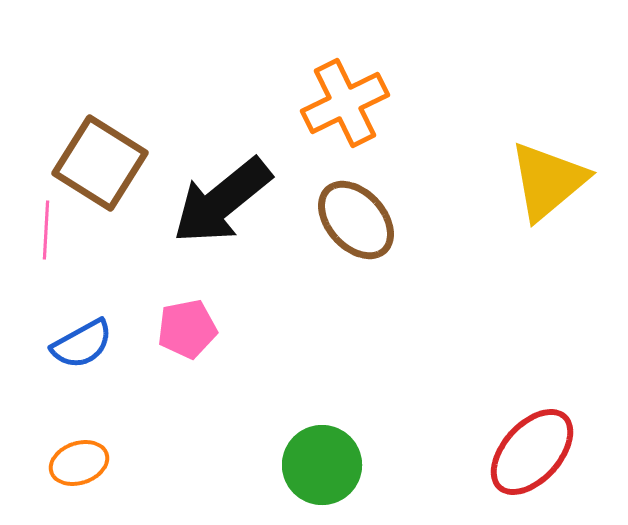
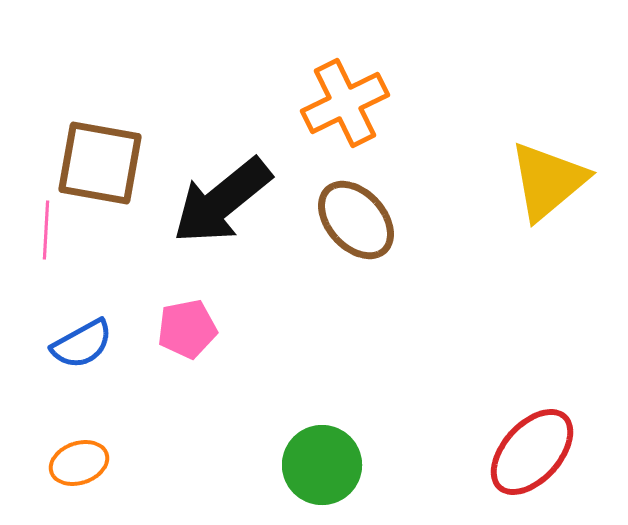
brown square: rotated 22 degrees counterclockwise
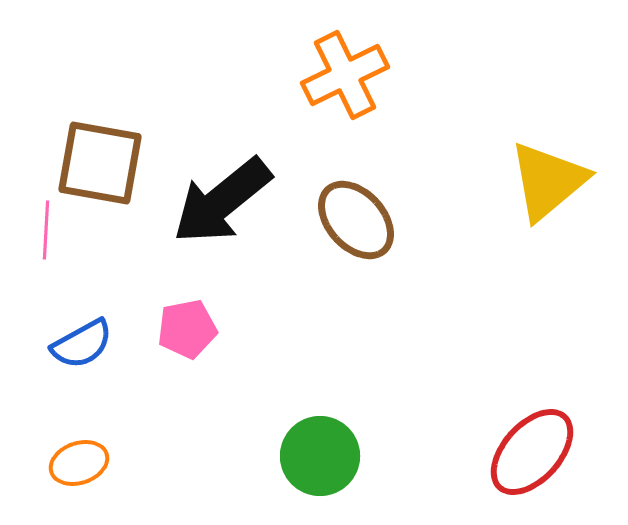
orange cross: moved 28 px up
green circle: moved 2 px left, 9 px up
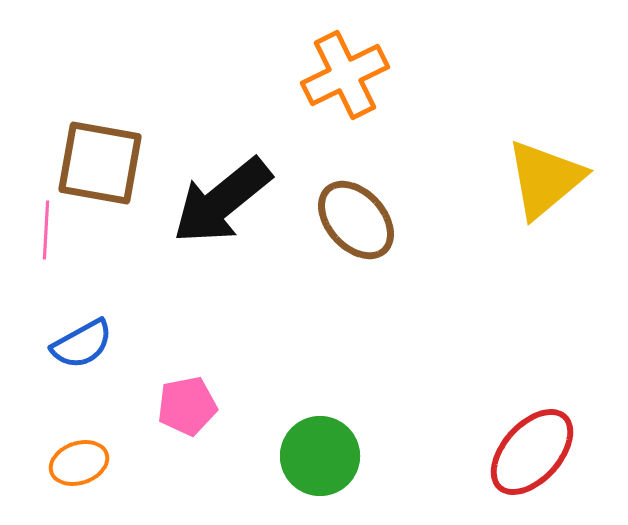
yellow triangle: moved 3 px left, 2 px up
pink pentagon: moved 77 px down
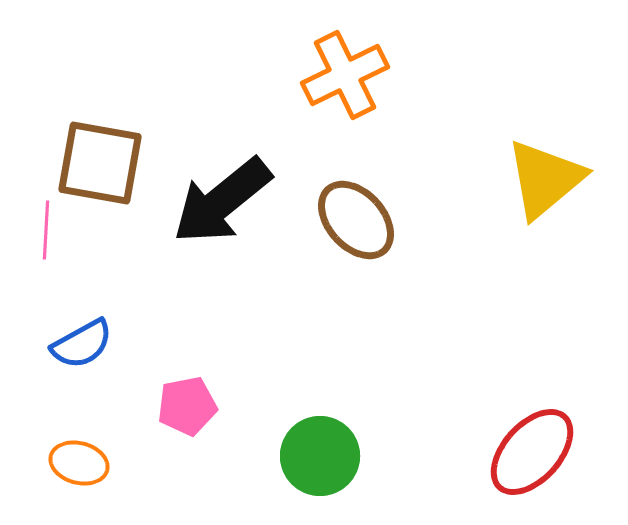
orange ellipse: rotated 34 degrees clockwise
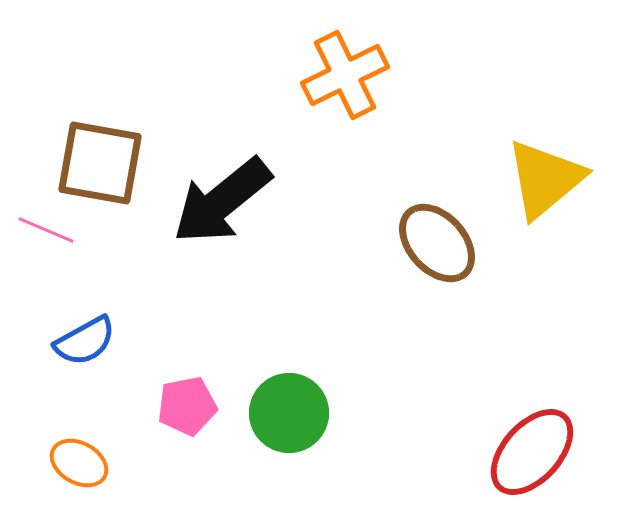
brown ellipse: moved 81 px right, 23 px down
pink line: rotated 70 degrees counterclockwise
blue semicircle: moved 3 px right, 3 px up
green circle: moved 31 px left, 43 px up
orange ellipse: rotated 14 degrees clockwise
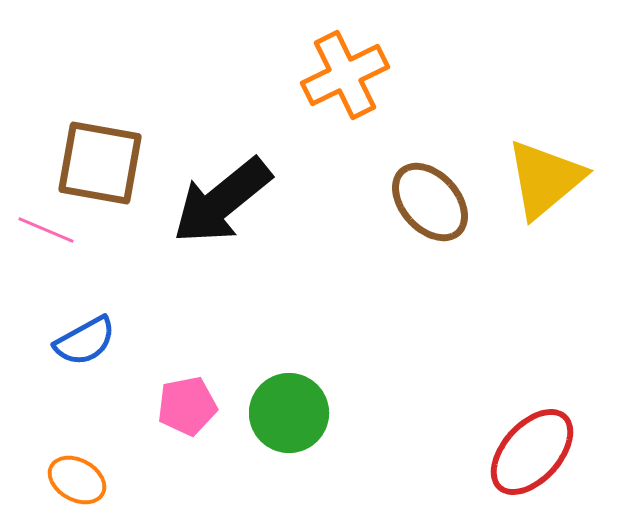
brown ellipse: moved 7 px left, 41 px up
orange ellipse: moved 2 px left, 17 px down
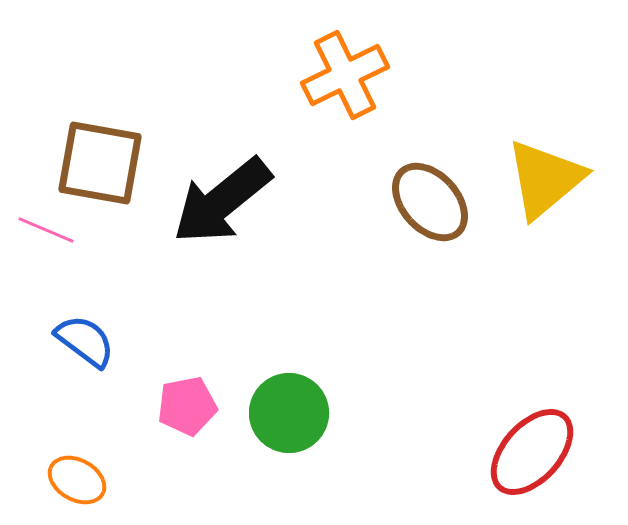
blue semicircle: rotated 114 degrees counterclockwise
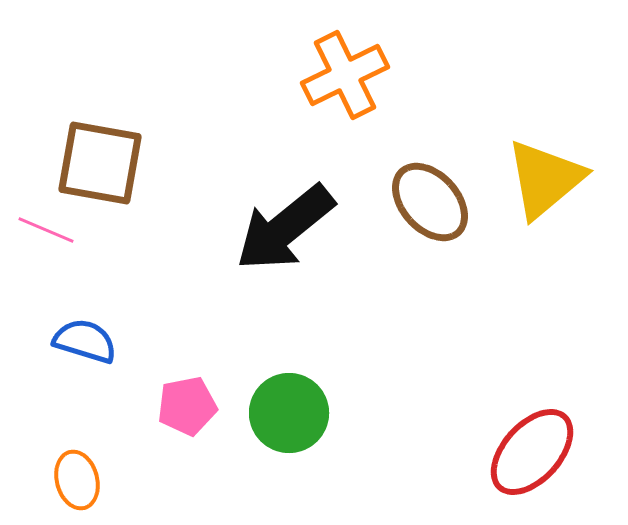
black arrow: moved 63 px right, 27 px down
blue semicircle: rotated 20 degrees counterclockwise
orange ellipse: rotated 46 degrees clockwise
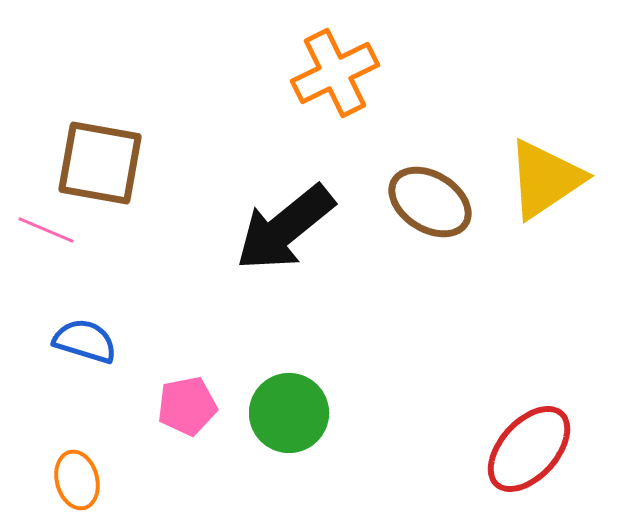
orange cross: moved 10 px left, 2 px up
yellow triangle: rotated 6 degrees clockwise
brown ellipse: rotated 16 degrees counterclockwise
red ellipse: moved 3 px left, 3 px up
